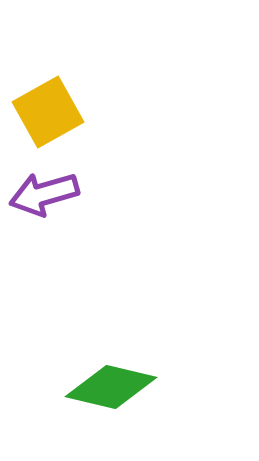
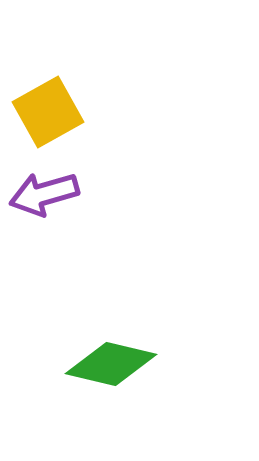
green diamond: moved 23 px up
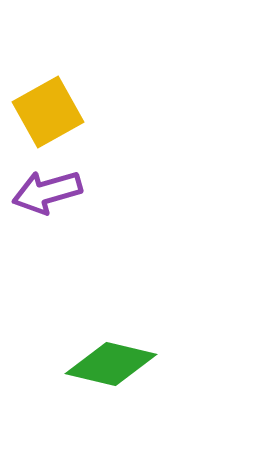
purple arrow: moved 3 px right, 2 px up
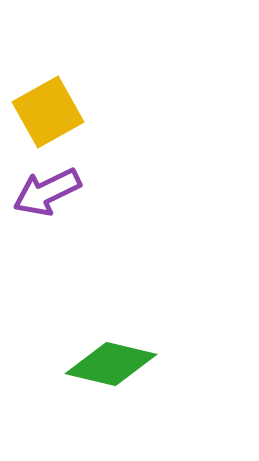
purple arrow: rotated 10 degrees counterclockwise
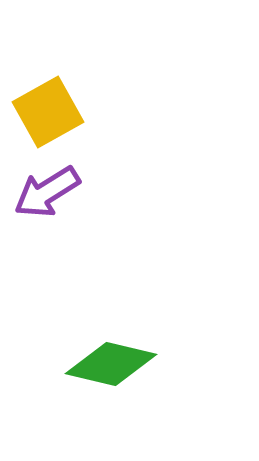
purple arrow: rotated 6 degrees counterclockwise
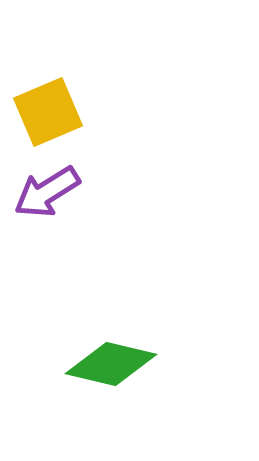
yellow square: rotated 6 degrees clockwise
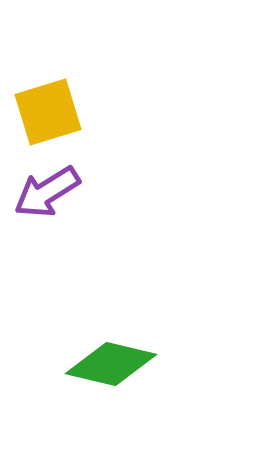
yellow square: rotated 6 degrees clockwise
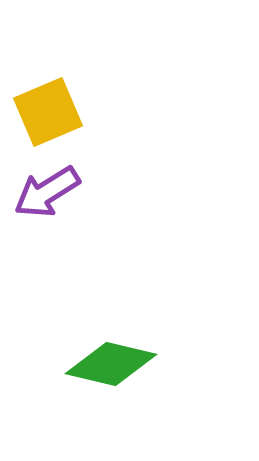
yellow square: rotated 6 degrees counterclockwise
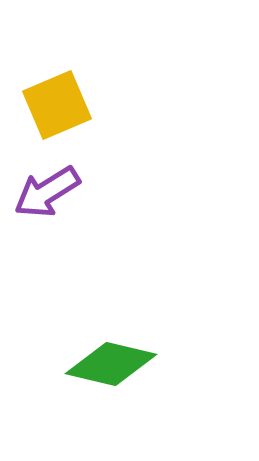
yellow square: moved 9 px right, 7 px up
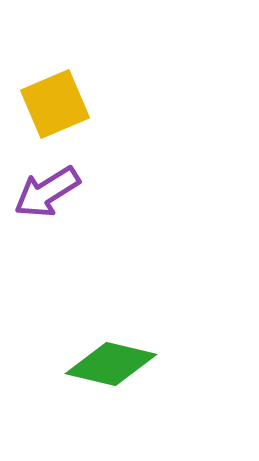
yellow square: moved 2 px left, 1 px up
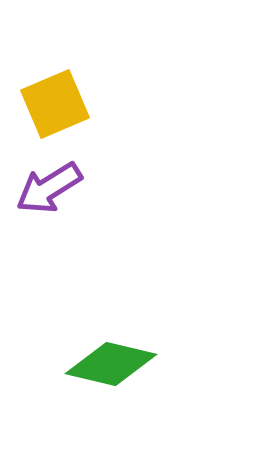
purple arrow: moved 2 px right, 4 px up
